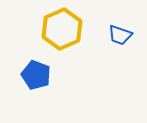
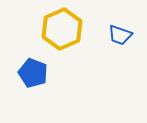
blue pentagon: moved 3 px left, 2 px up
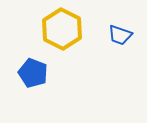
yellow hexagon: rotated 9 degrees counterclockwise
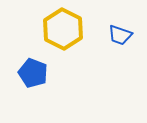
yellow hexagon: moved 1 px right
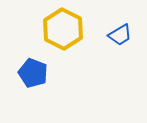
blue trapezoid: rotated 50 degrees counterclockwise
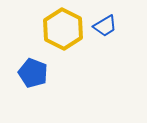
blue trapezoid: moved 15 px left, 9 px up
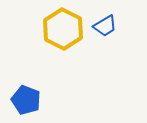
blue pentagon: moved 7 px left, 27 px down
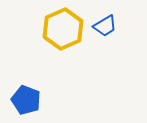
yellow hexagon: rotated 9 degrees clockwise
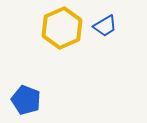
yellow hexagon: moved 1 px left, 1 px up
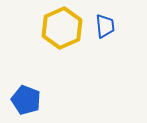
blue trapezoid: rotated 65 degrees counterclockwise
